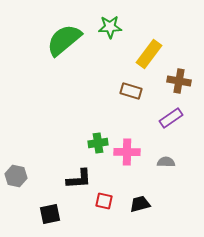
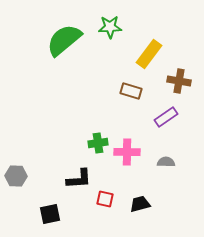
purple rectangle: moved 5 px left, 1 px up
gray hexagon: rotated 10 degrees counterclockwise
red square: moved 1 px right, 2 px up
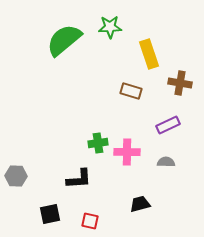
yellow rectangle: rotated 56 degrees counterclockwise
brown cross: moved 1 px right, 2 px down
purple rectangle: moved 2 px right, 8 px down; rotated 10 degrees clockwise
red square: moved 15 px left, 22 px down
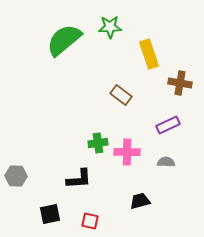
brown rectangle: moved 10 px left, 4 px down; rotated 20 degrees clockwise
black trapezoid: moved 3 px up
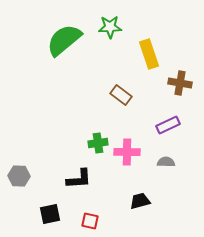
gray hexagon: moved 3 px right
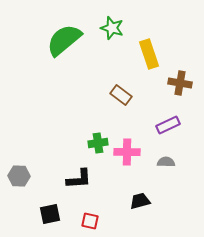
green star: moved 2 px right, 1 px down; rotated 20 degrees clockwise
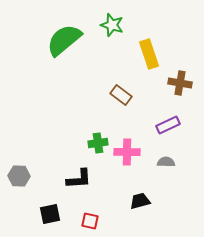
green star: moved 3 px up
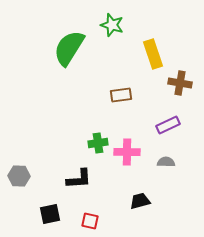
green semicircle: moved 5 px right, 8 px down; rotated 18 degrees counterclockwise
yellow rectangle: moved 4 px right
brown rectangle: rotated 45 degrees counterclockwise
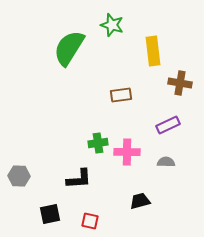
yellow rectangle: moved 3 px up; rotated 12 degrees clockwise
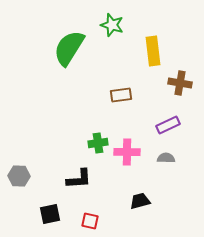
gray semicircle: moved 4 px up
